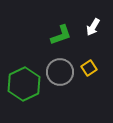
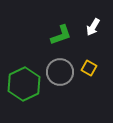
yellow square: rotated 28 degrees counterclockwise
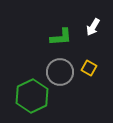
green L-shape: moved 2 px down; rotated 15 degrees clockwise
green hexagon: moved 8 px right, 12 px down
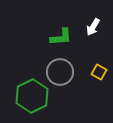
yellow square: moved 10 px right, 4 px down
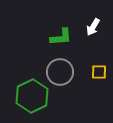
yellow square: rotated 28 degrees counterclockwise
